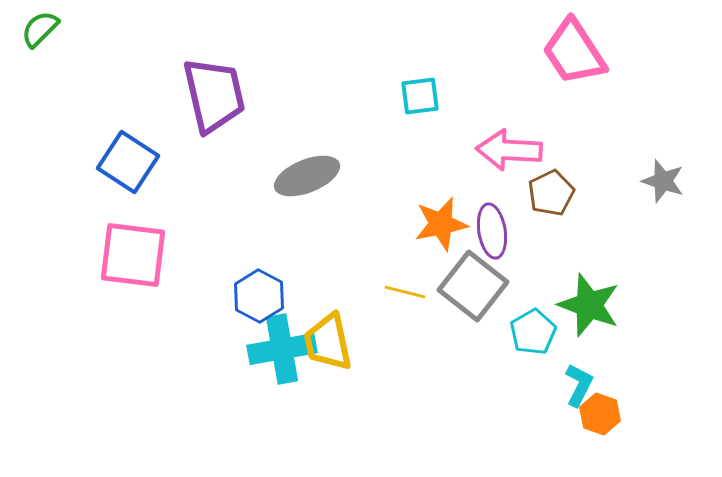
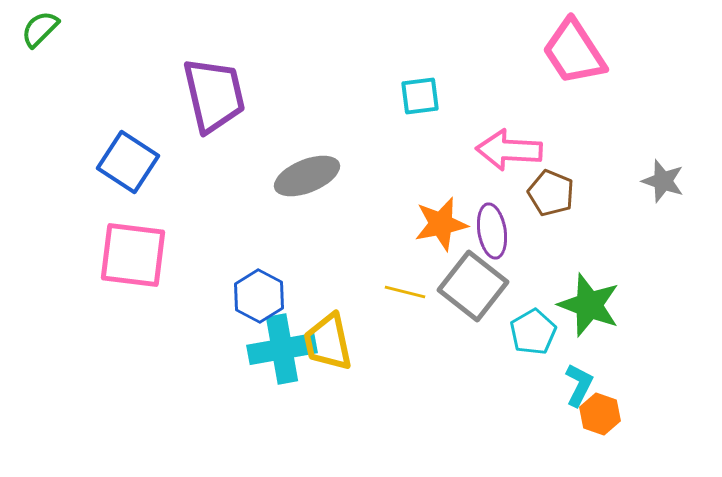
brown pentagon: rotated 24 degrees counterclockwise
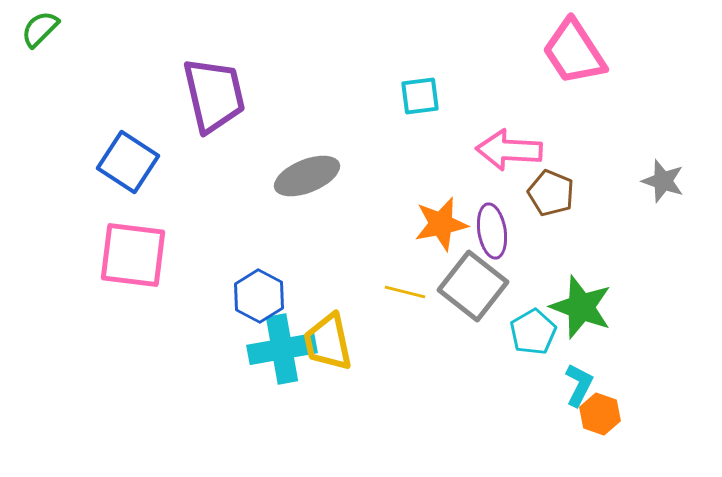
green star: moved 8 px left, 2 px down
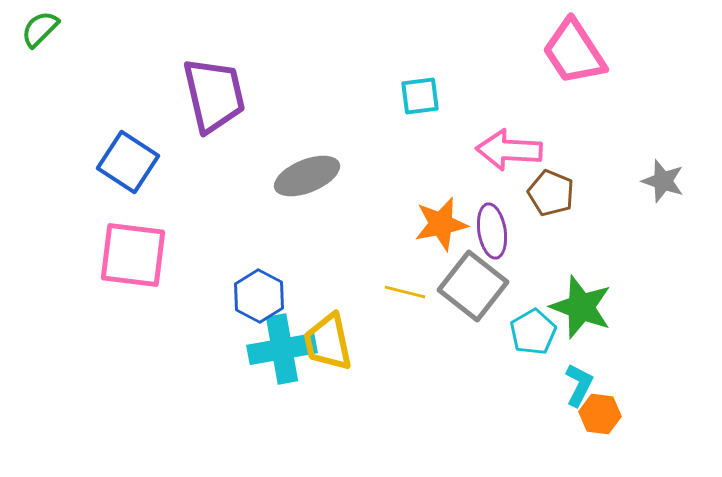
orange hexagon: rotated 12 degrees counterclockwise
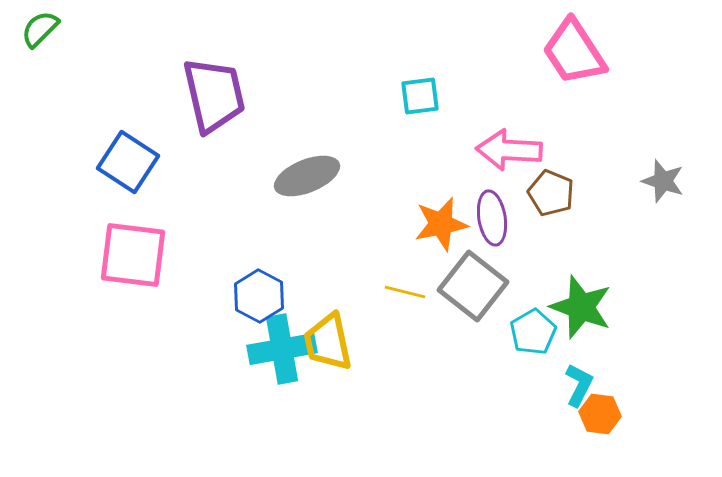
purple ellipse: moved 13 px up
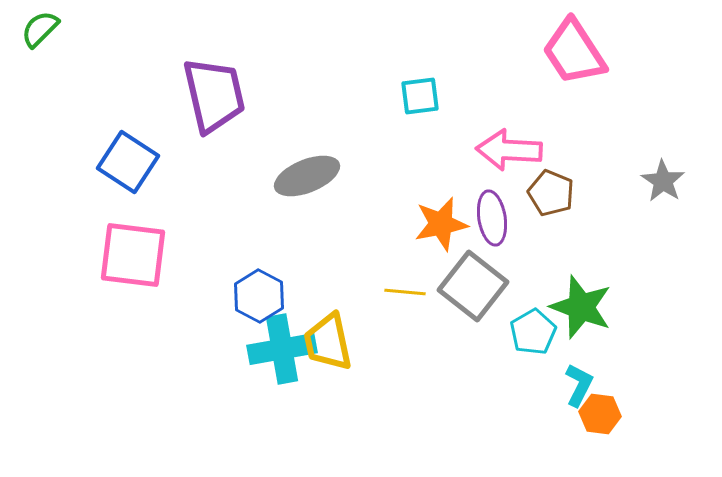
gray star: rotated 15 degrees clockwise
yellow line: rotated 9 degrees counterclockwise
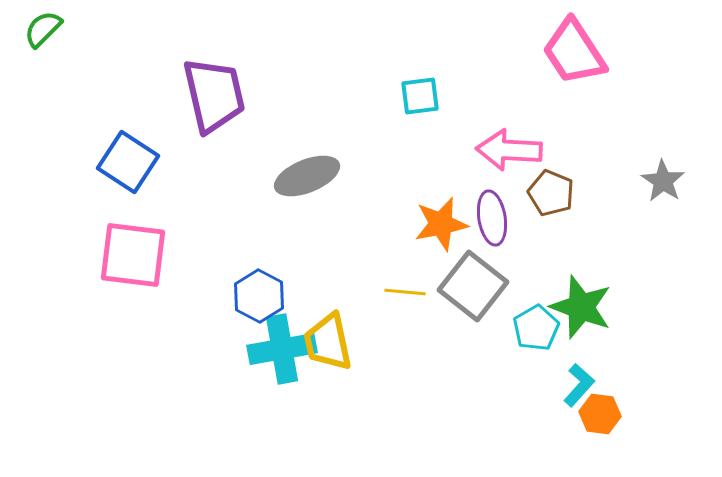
green semicircle: moved 3 px right
cyan pentagon: moved 3 px right, 4 px up
cyan L-shape: rotated 15 degrees clockwise
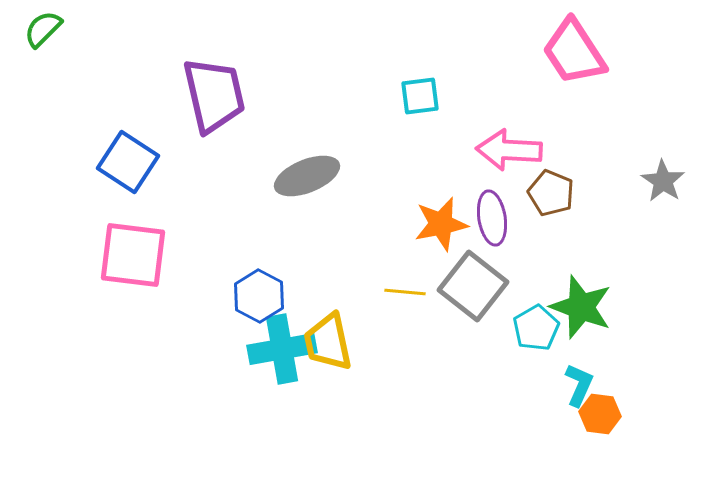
cyan L-shape: rotated 18 degrees counterclockwise
